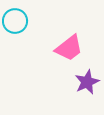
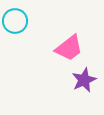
purple star: moved 3 px left, 2 px up
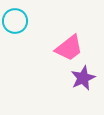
purple star: moved 1 px left, 2 px up
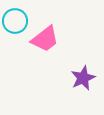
pink trapezoid: moved 24 px left, 9 px up
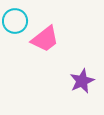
purple star: moved 1 px left, 3 px down
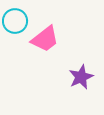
purple star: moved 1 px left, 4 px up
